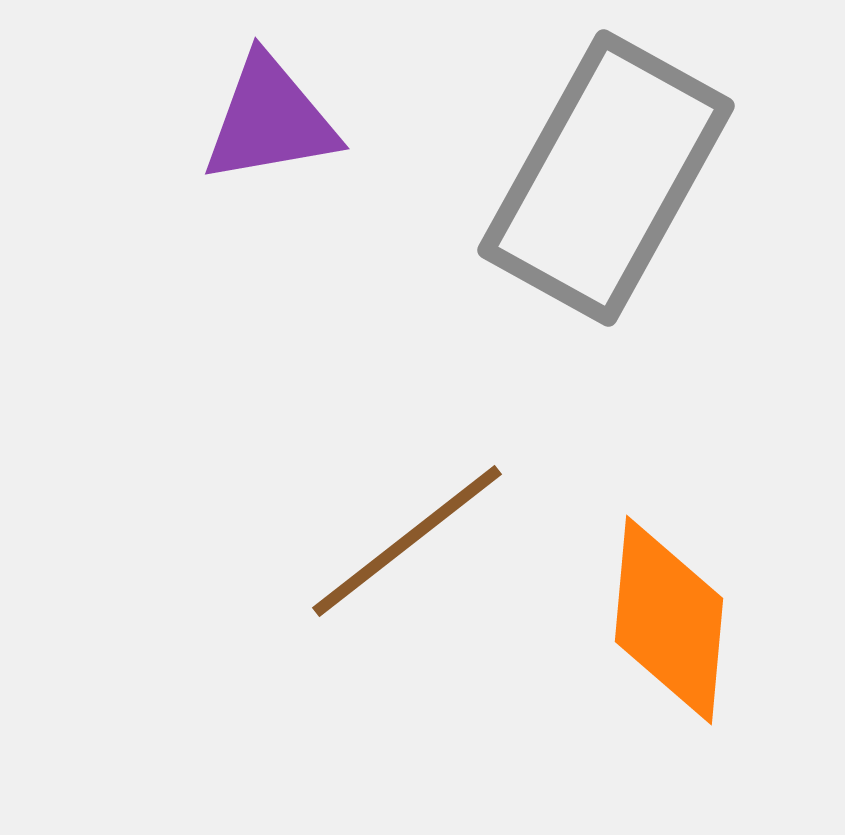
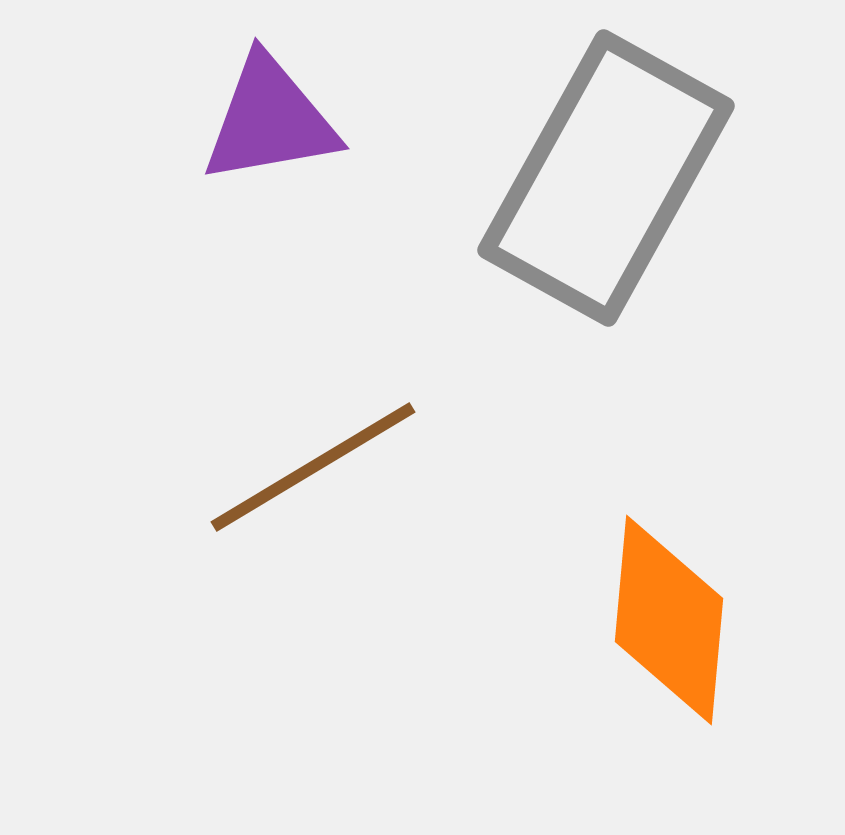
brown line: moved 94 px left, 74 px up; rotated 7 degrees clockwise
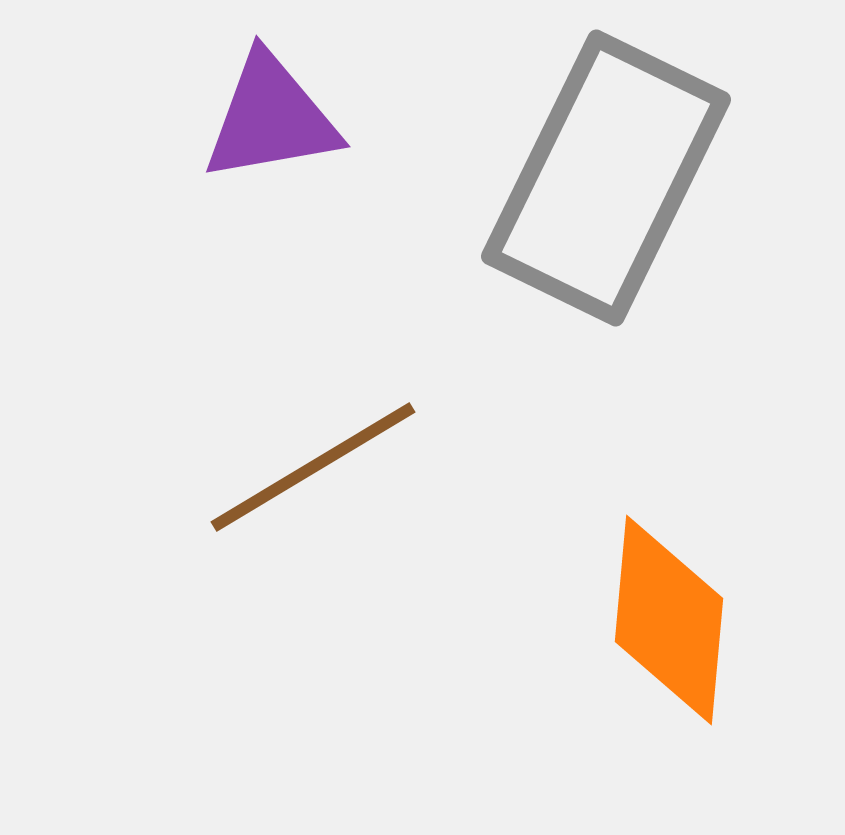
purple triangle: moved 1 px right, 2 px up
gray rectangle: rotated 3 degrees counterclockwise
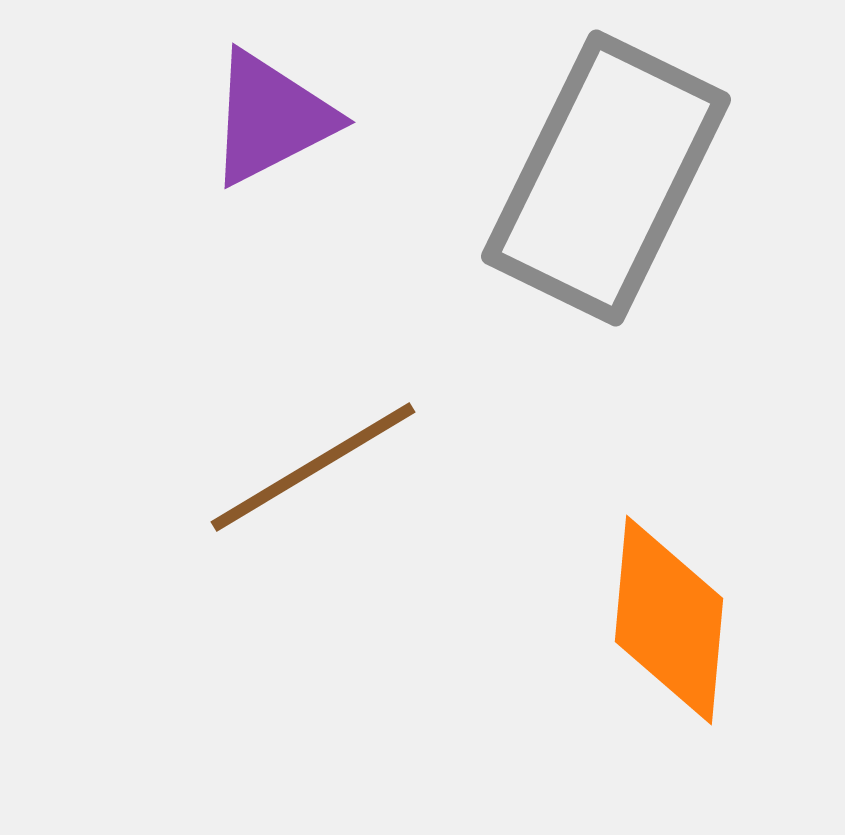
purple triangle: rotated 17 degrees counterclockwise
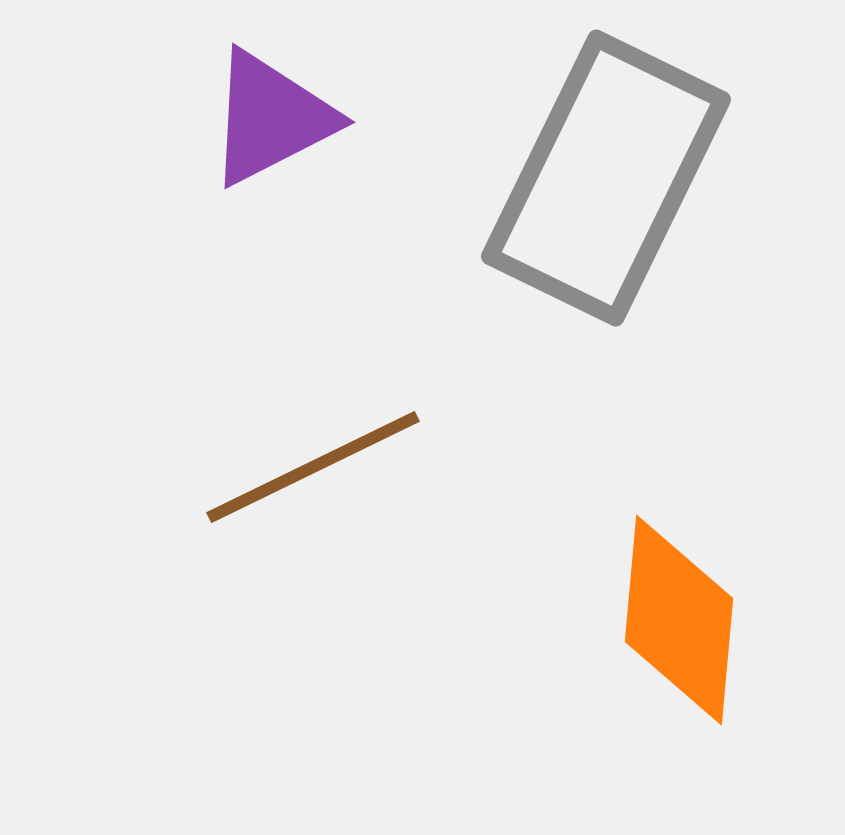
brown line: rotated 5 degrees clockwise
orange diamond: moved 10 px right
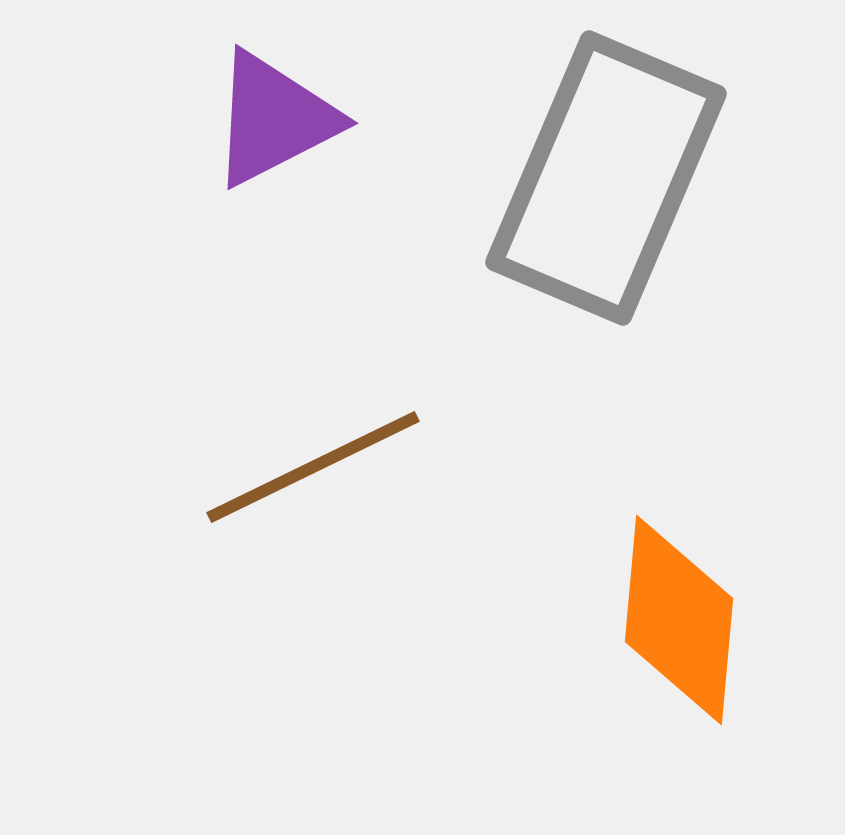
purple triangle: moved 3 px right, 1 px down
gray rectangle: rotated 3 degrees counterclockwise
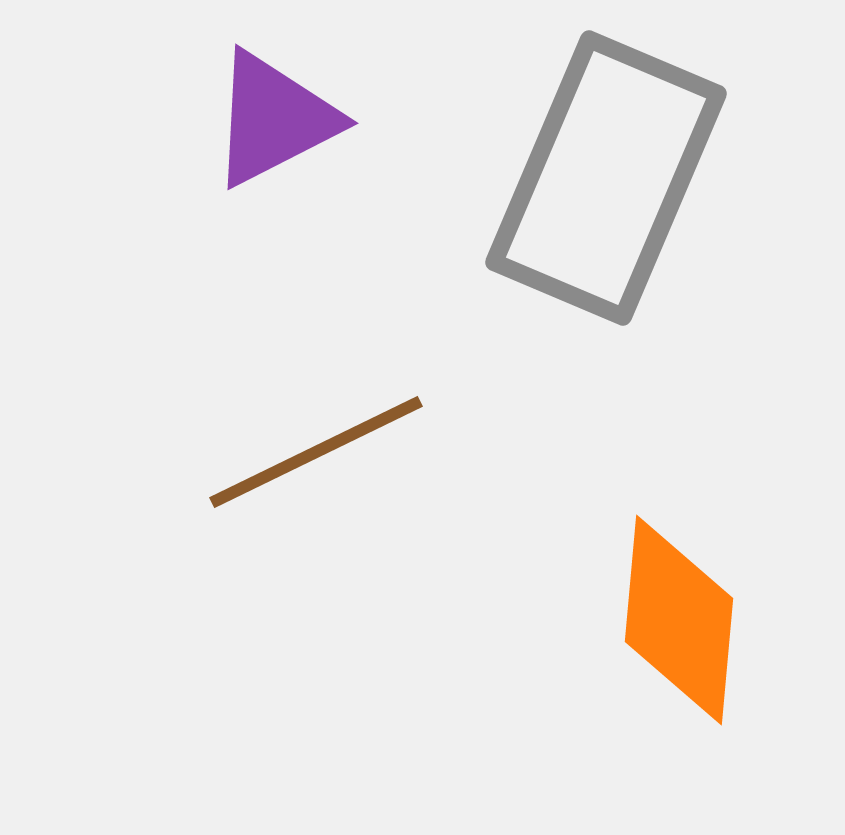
brown line: moved 3 px right, 15 px up
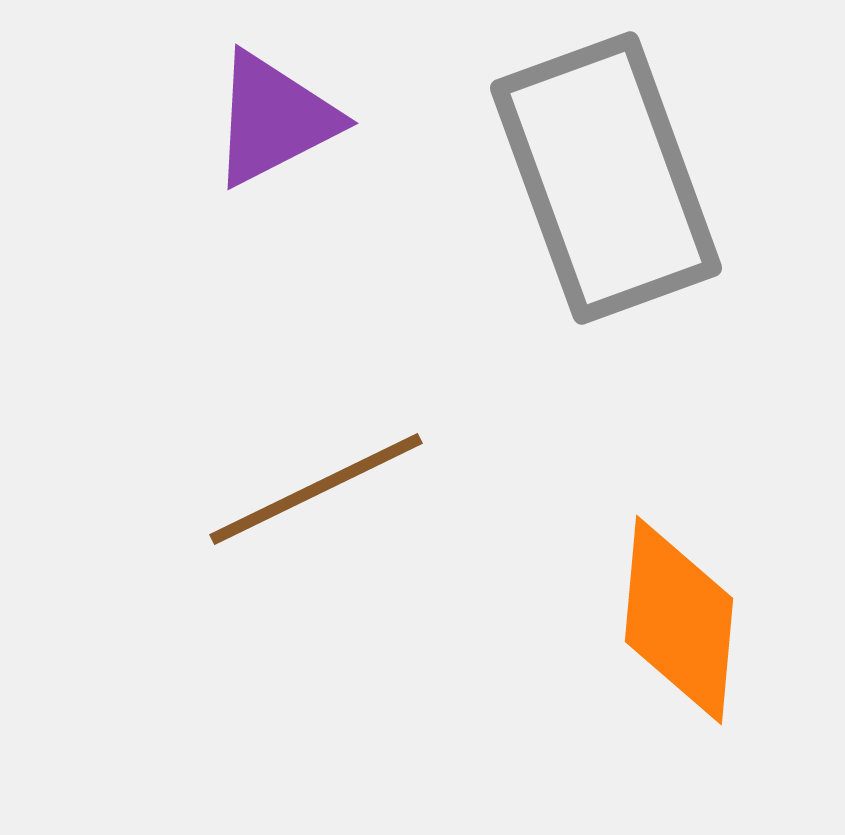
gray rectangle: rotated 43 degrees counterclockwise
brown line: moved 37 px down
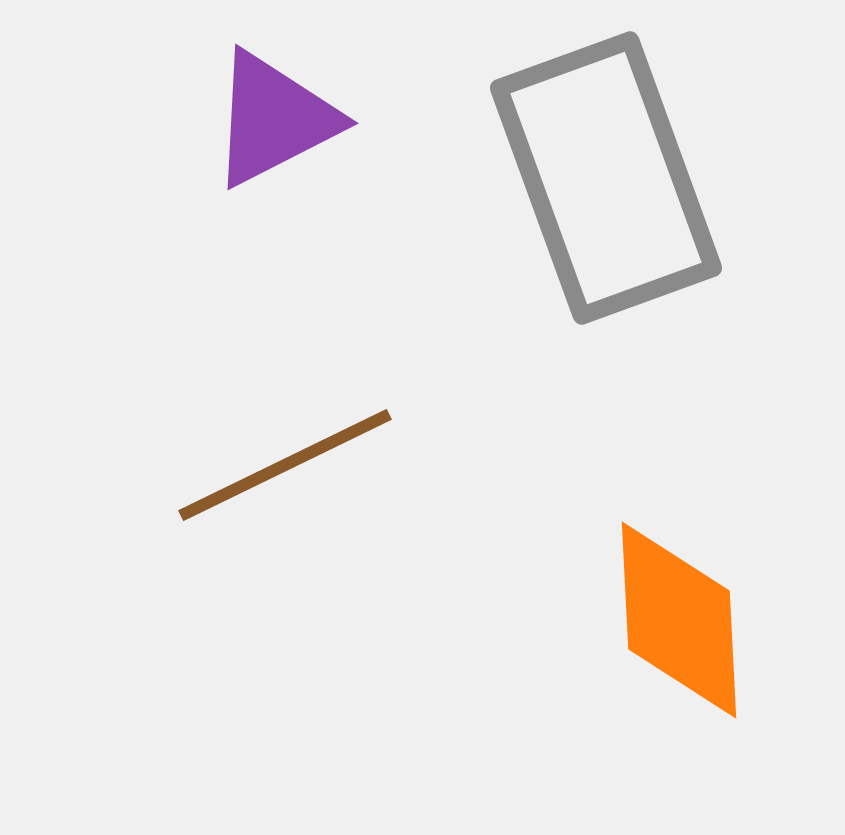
brown line: moved 31 px left, 24 px up
orange diamond: rotated 8 degrees counterclockwise
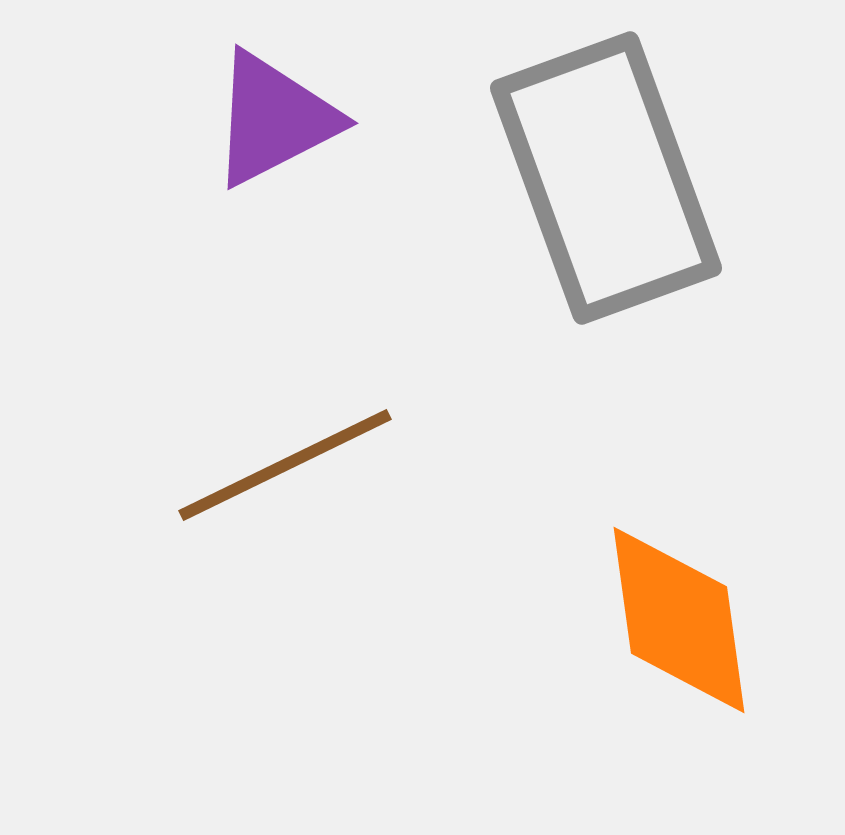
orange diamond: rotated 5 degrees counterclockwise
